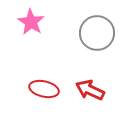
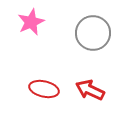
pink star: rotated 16 degrees clockwise
gray circle: moved 4 px left
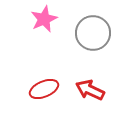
pink star: moved 13 px right, 3 px up
red ellipse: rotated 36 degrees counterclockwise
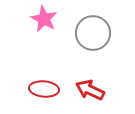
pink star: rotated 20 degrees counterclockwise
red ellipse: rotated 28 degrees clockwise
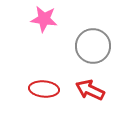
pink star: rotated 20 degrees counterclockwise
gray circle: moved 13 px down
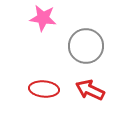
pink star: moved 1 px left, 1 px up
gray circle: moved 7 px left
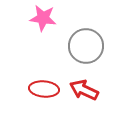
red arrow: moved 6 px left
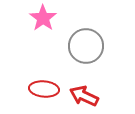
pink star: rotated 28 degrees clockwise
red arrow: moved 6 px down
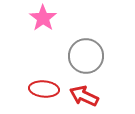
gray circle: moved 10 px down
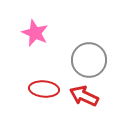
pink star: moved 8 px left, 15 px down; rotated 12 degrees counterclockwise
gray circle: moved 3 px right, 4 px down
